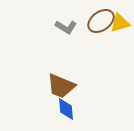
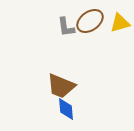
brown ellipse: moved 11 px left
gray L-shape: rotated 50 degrees clockwise
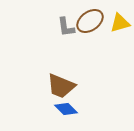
blue diamond: rotated 40 degrees counterclockwise
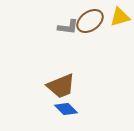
yellow triangle: moved 6 px up
gray L-shape: moved 2 px right; rotated 75 degrees counterclockwise
brown trapezoid: rotated 44 degrees counterclockwise
